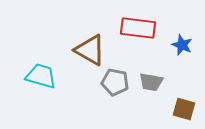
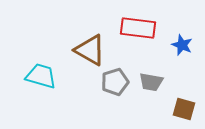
gray pentagon: rotated 28 degrees counterclockwise
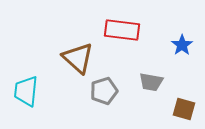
red rectangle: moved 16 px left, 2 px down
blue star: rotated 15 degrees clockwise
brown triangle: moved 12 px left, 8 px down; rotated 12 degrees clockwise
cyan trapezoid: moved 15 px left, 15 px down; rotated 100 degrees counterclockwise
gray pentagon: moved 11 px left, 9 px down
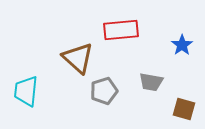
red rectangle: moved 1 px left; rotated 12 degrees counterclockwise
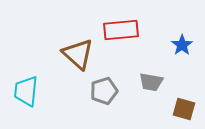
brown triangle: moved 4 px up
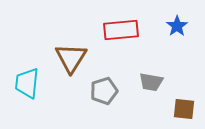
blue star: moved 5 px left, 19 px up
brown triangle: moved 7 px left, 4 px down; rotated 20 degrees clockwise
cyan trapezoid: moved 1 px right, 8 px up
brown square: rotated 10 degrees counterclockwise
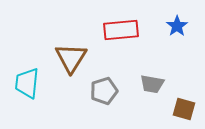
gray trapezoid: moved 1 px right, 2 px down
brown square: rotated 10 degrees clockwise
